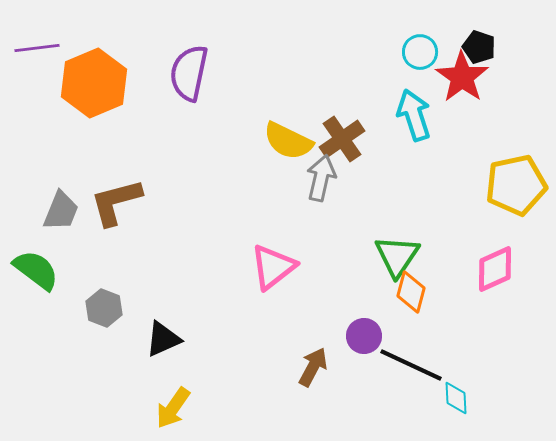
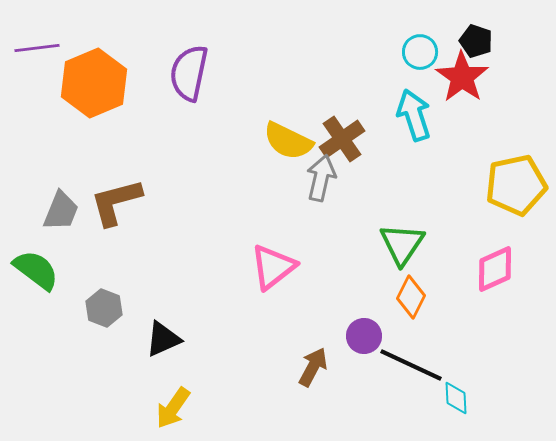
black pentagon: moved 3 px left, 6 px up
green triangle: moved 5 px right, 12 px up
orange diamond: moved 5 px down; rotated 12 degrees clockwise
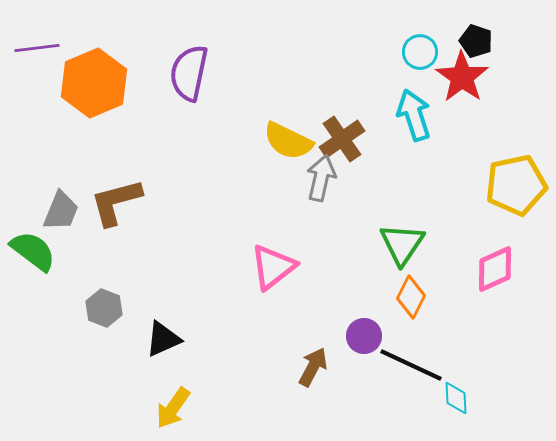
green semicircle: moved 3 px left, 19 px up
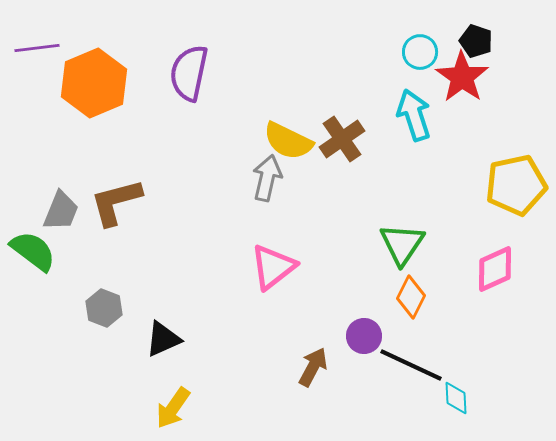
gray arrow: moved 54 px left
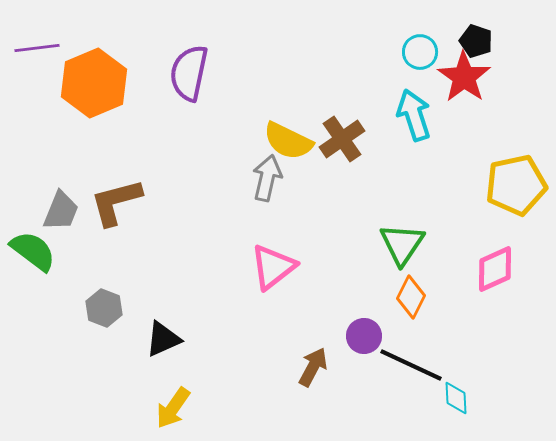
red star: moved 2 px right
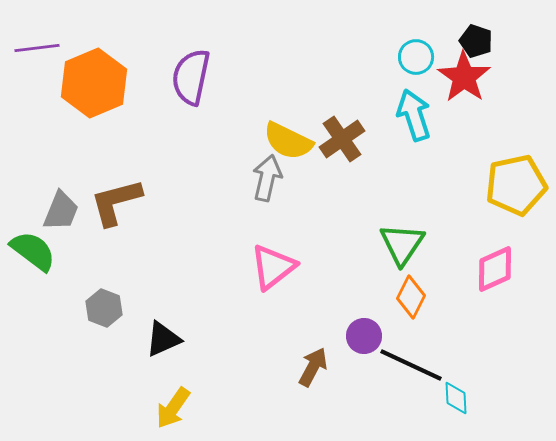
cyan circle: moved 4 px left, 5 px down
purple semicircle: moved 2 px right, 4 px down
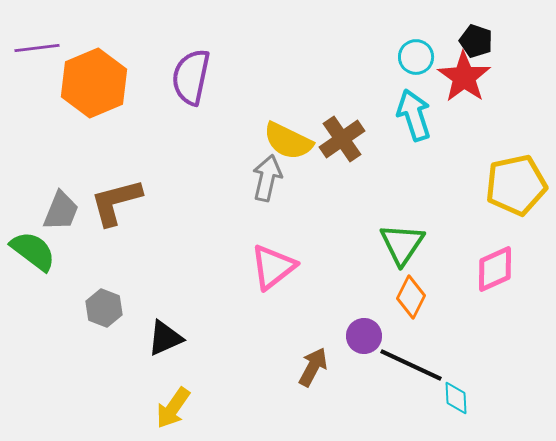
black triangle: moved 2 px right, 1 px up
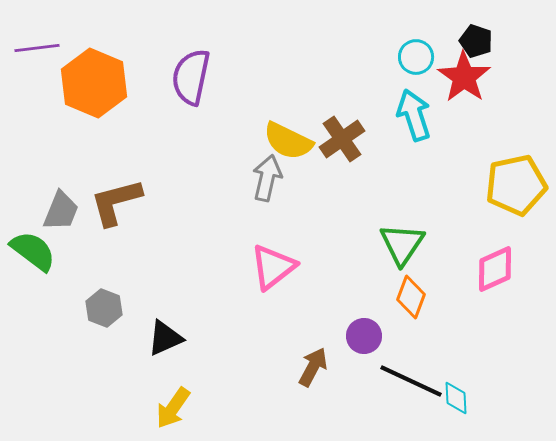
orange hexagon: rotated 14 degrees counterclockwise
orange diamond: rotated 6 degrees counterclockwise
black line: moved 16 px down
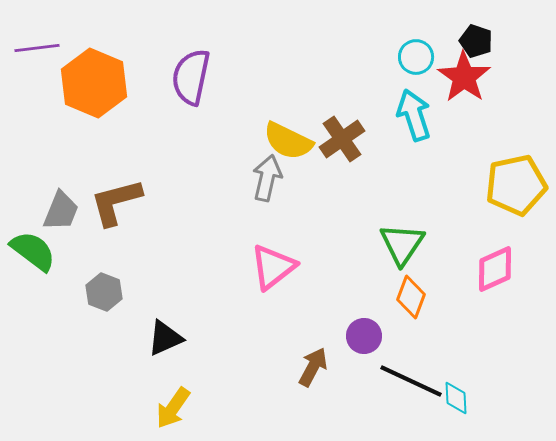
gray hexagon: moved 16 px up
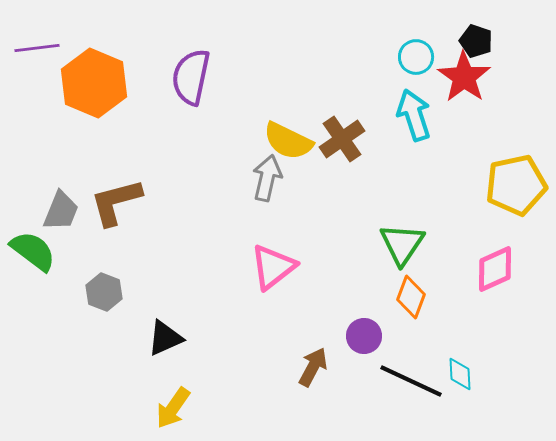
cyan diamond: moved 4 px right, 24 px up
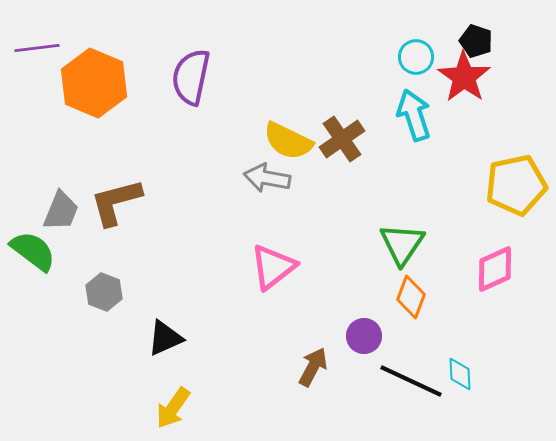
gray arrow: rotated 93 degrees counterclockwise
